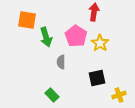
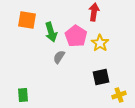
green arrow: moved 5 px right, 5 px up
gray semicircle: moved 2 px left, 5 px up; rotated 32 degrees clockwise
black square: moved 4 px right, 1 px up
green rectangle: moved 29 px left; rotated 40 degrees clockwise
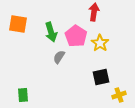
orange square: moved 9 px left, 4 px down
